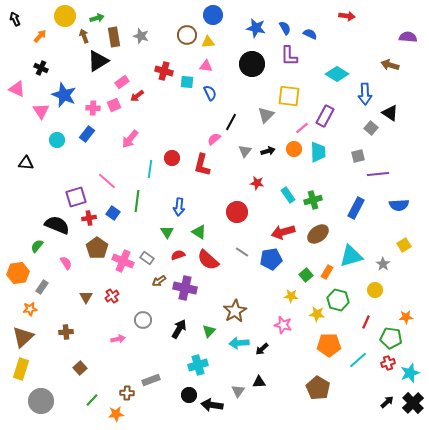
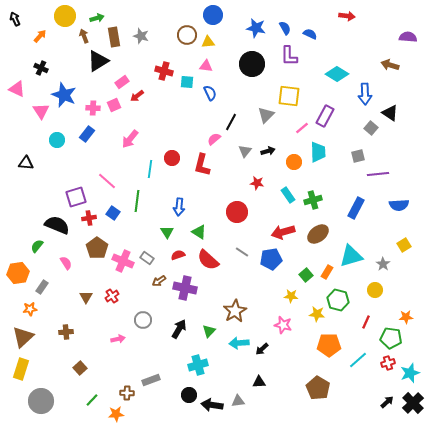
orange circle at (294, 149): moved 13 px down
gray triangle at (238, 391): moved 10 px down; rotated 48 degrees clockwise
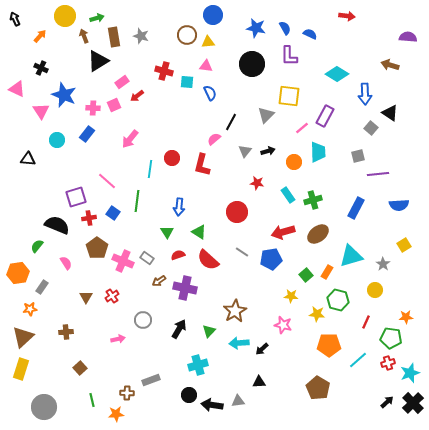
black triangle at (26, 163): moved 2 px right, 4 px up
green line at (92, 400): rotated 56 degrees counterclockwise
gray circle at (41, 401): moved 3 px right, 6 px down
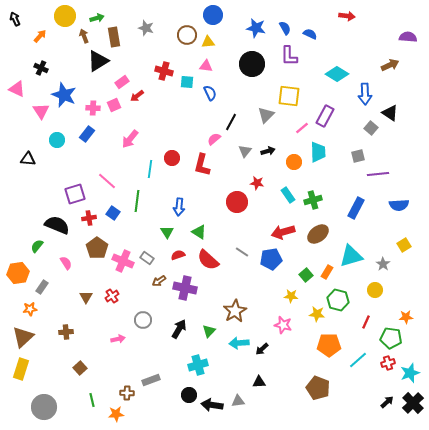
gray star at (141, 36): moved 5 px right, 8 px up
brown arrow at (390, 65): rotated 138 degrees clockwise
purple square at (76, 197): moved 1 px left, 3 px up
red circle at (237, 212): moved 10 px up
brown pentagon at (318, 388): rotated 10 degrees counterclockwise
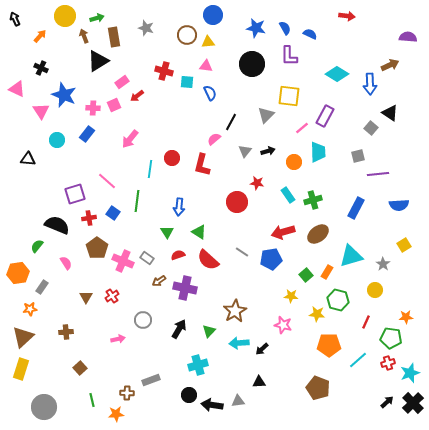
blue arrow at (365, 94): moved 5 px right, 10 px up
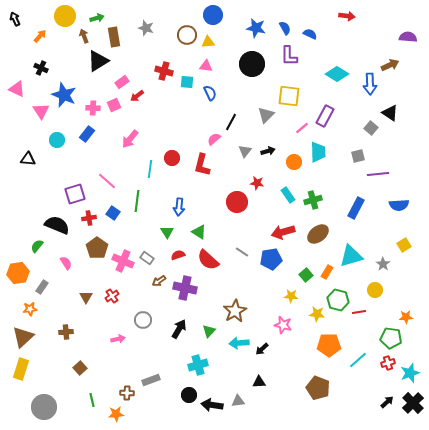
red line at (366, 322): moved 7 px left, 10 px up; rotated 56 degrees clockwise
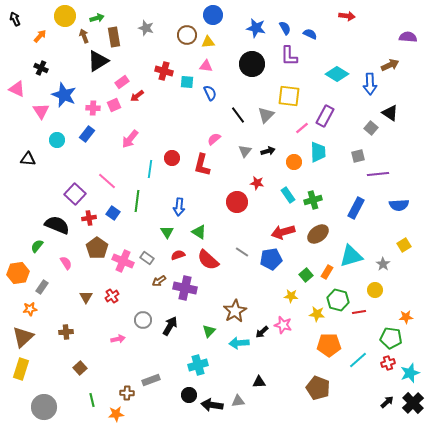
black line at (231, 122): moved 7 px right, 7 px up; rotated 66 degrees counterclockwise
purple square at (75, 194): rotated 30 degrees counterclockwise
black arrow at (179, 329): moved 9 px left, 3 px up
black arrow at (262, 349): moved 17 px up
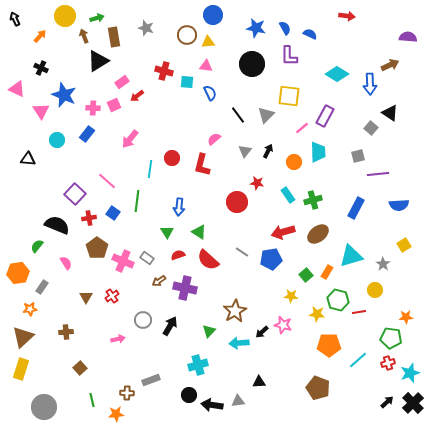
black arrow at (268, 151): rotated 48 degrees counterclockwise
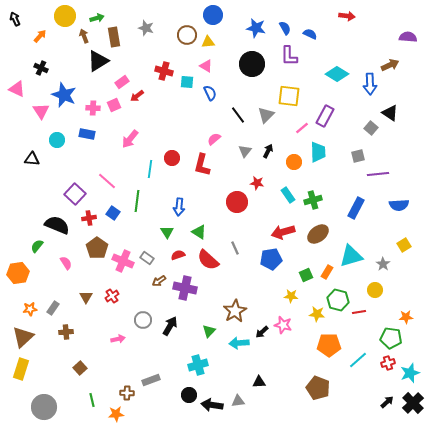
pink triangle at (206, 66): rotated 24 degrees clockwise
blue rectangle at (87, 134): rotated 63 degrees clockwise
black triangle at (28, 159): moved 4 px right
gray line at (242, 252): moved 7 px left, 4 px up; rotated 32 degrees clockwise
green square at (306, 275): rotated 16 degrees clockwise
gray rectangle at (42, 287): moved 11 px right, 21 px down
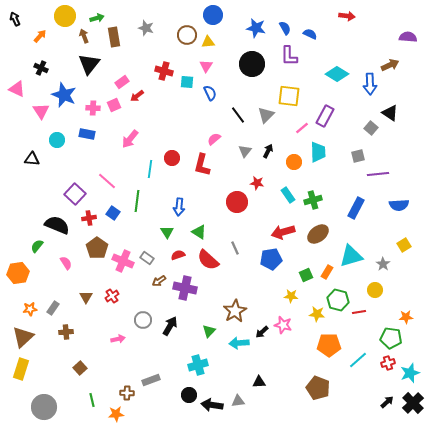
black triangle at (98, 61): moved 9 px left, 3 px down; rotated 20 degrees counterclockwise
pink triangle at (206, 66): rotated 32 degrees clockwise
